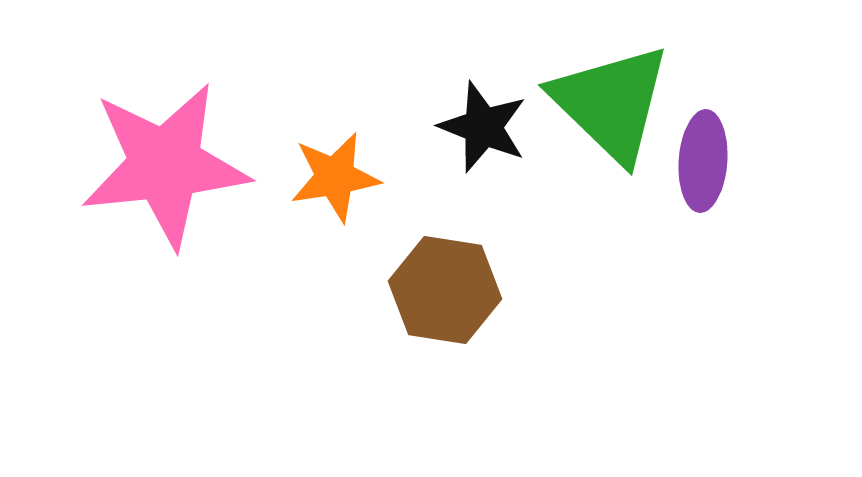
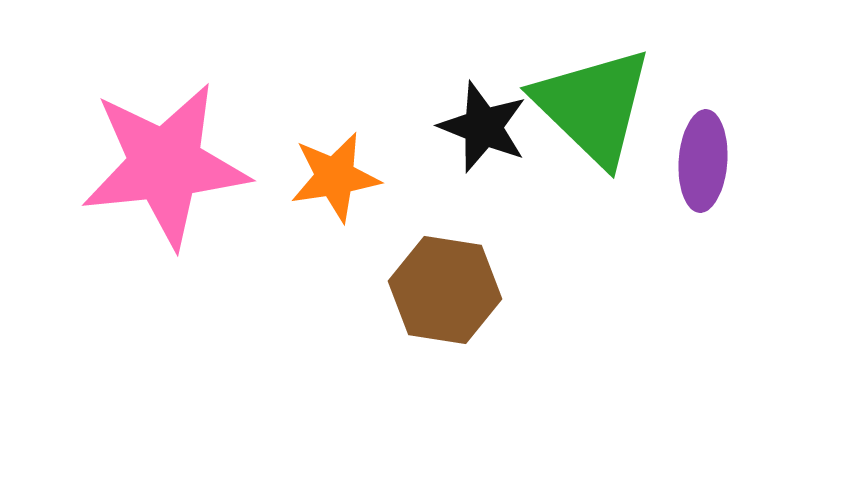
green triangle: moved 18 px left, 3 px down
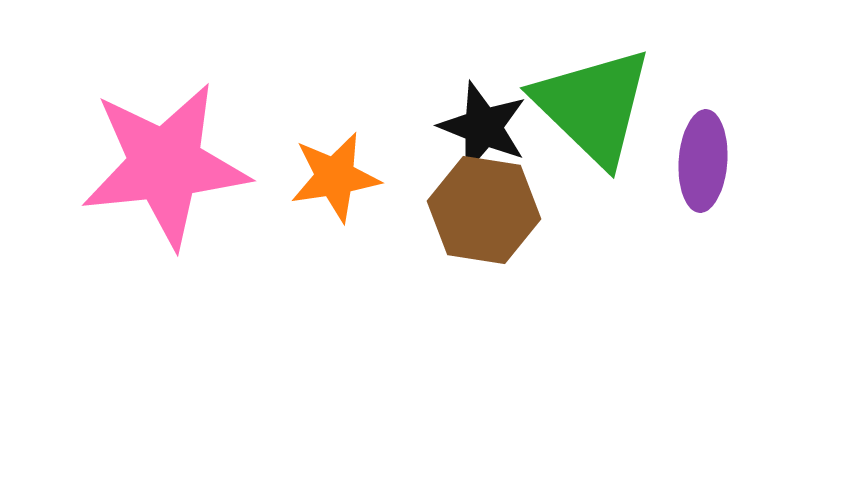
brown hexagon: moved 39 px right, 80 px up
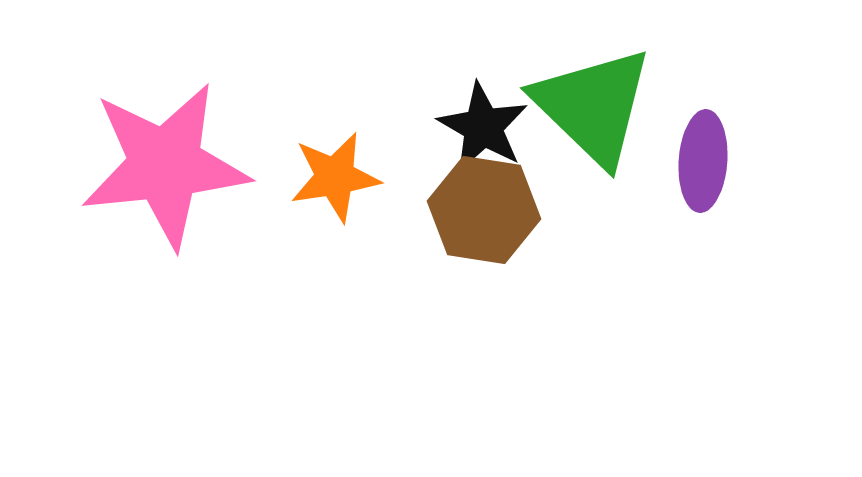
black star: rotated 8 degrees clockwise
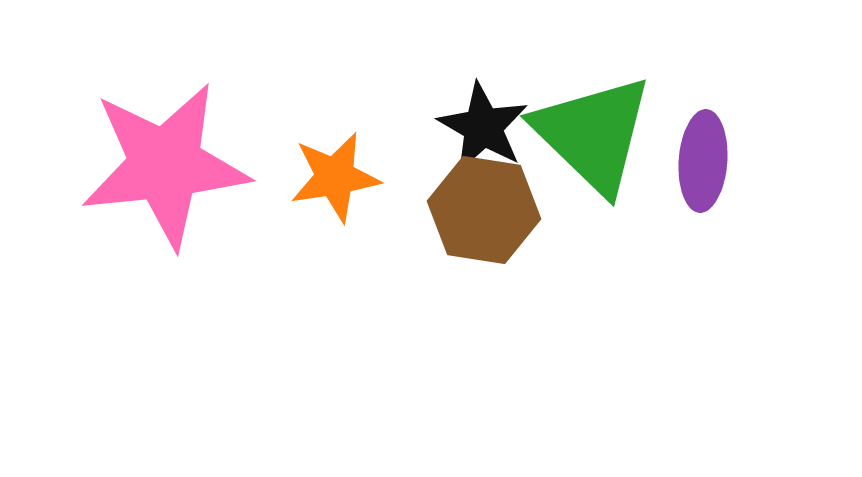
green triangle: moved 28 px down
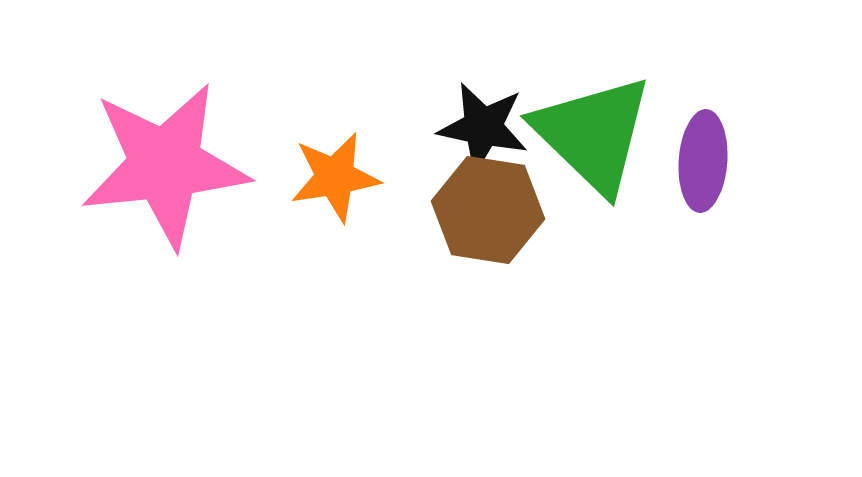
black star: rotated 18 degrees counterclockwise
brown hexagon: moved 4 px right
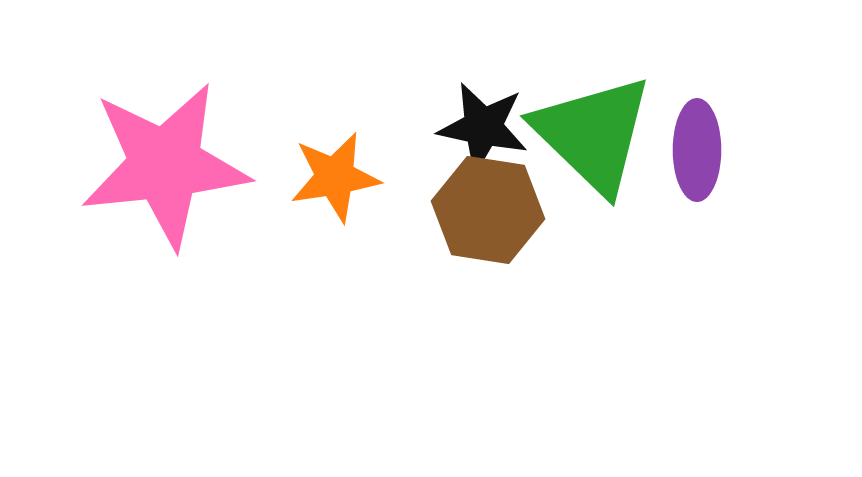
purple ellipse: moved 6 px left, 11 px up; rotated 4 degrees counterclockwise
